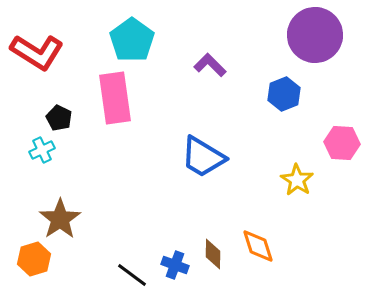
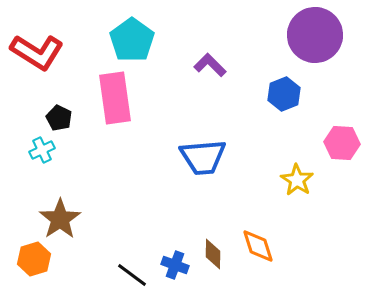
blue trapezoid: rotated 36 degrees counterclockwise
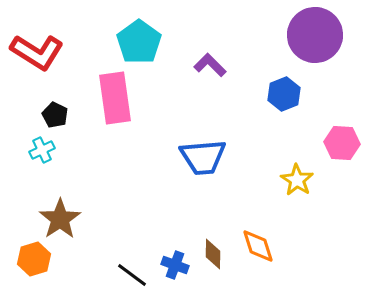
cyan pentagon: moved 7 px right, 2 px down
black pentagon: moved 4 px left, 3 px up
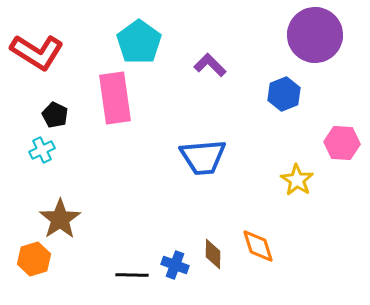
black line: rotated 36 degrees counterclockwise
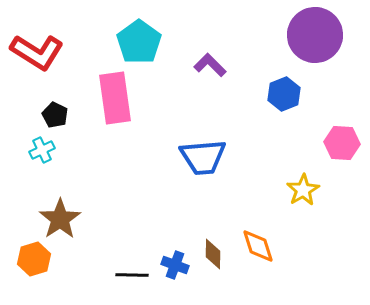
yellow star: moved 6 px right, 10 px down; rotated 8 degrees clockwise
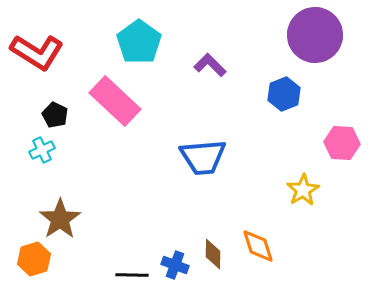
pink rectangle: moved 3 px down; rotated 39 degrees counterclockwise
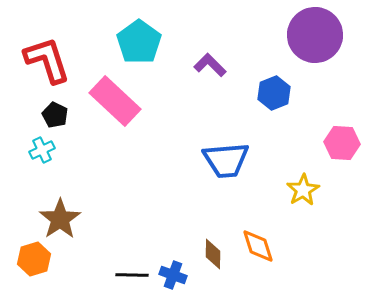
red L-shape: moved 10 px right, 8 px down; rotated 140 degrees counterclockwise
blue hexagon: moved 10 px left, 1 px up
blue trapezoid: moved 23 px right, 3 px down
blue cross: moved 2 px left, 10 px down
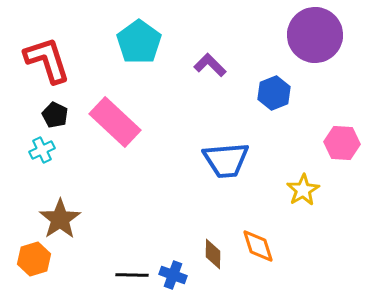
pink rectangle: moved 21 px down
